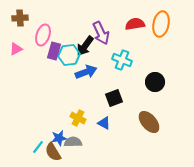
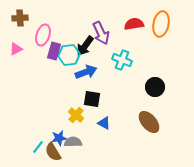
red semicircle: moved 1 px left
black circle: moved 5 px down
black square: moved 22 px left, 1 px down; rotated 30 degrees clockwise
yellow cross: moved 2 px left, 3 px up; rotated 14 degrees clockwise
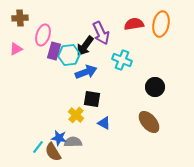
blue star: rotated 21 degrees clockwise
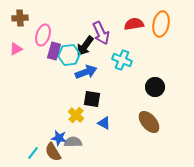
cyan line: moved 5 px left, 6 px down
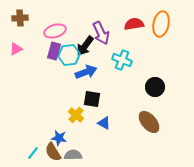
pink ellipse: moved 12 px right, 4 px up; rotated 55 degrees clockwise
gray semicircle: moved 13 px down
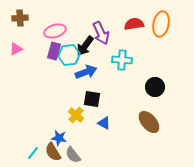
cyan cross: rotated 18 degrees counterclockwise
gray semicircle: rotated 126 degrees counterclockwise
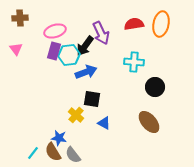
pink triangle: rotated 40 degrees counterclockwise
cyan cross: moved 12 px right, 2 px down
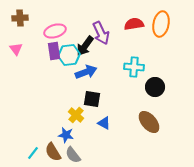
purple rectangle: rotated 24 degrees counterclockwise
cyan cross: moved 5 px down
blue star: moved 7 px right, 3 px up
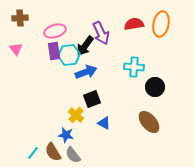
black square: rotated 30 degrees counterclockwise
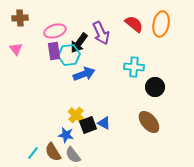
red semicircle: rotated 48 degrees clockwise
black arrow: moved 6 px left, 3 px up
blue arrow: moved 2 px left, 2 px down
black square: moved 4 px left, 26 px down
